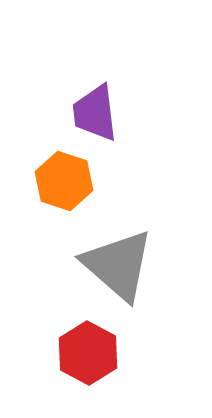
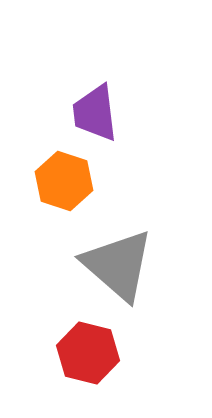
red hexagon: rotated 14 degrees counterclockwise
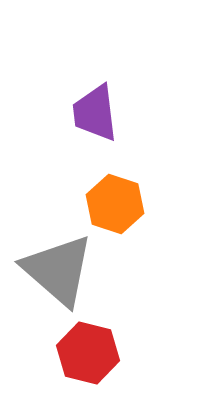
orange hexagon: moved 51 px right, 23 px down
gray triangle: moved 60 px left, 5 px down
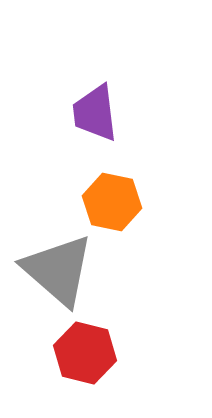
orange hexagon: moved 3 px left, 2 px up; rotated 6 degrees counterclockwise
red hexagon: moved 3 px left
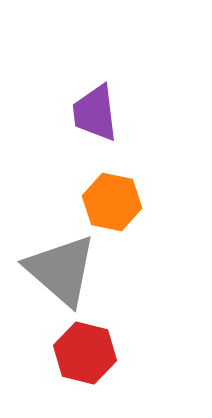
gray triangle: moved 3 px right
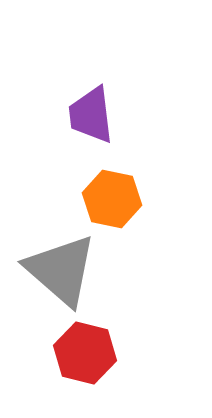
purple trapezoid: moved 4 px left, 2 px down
orange hexagon: moved 3 px up
